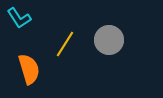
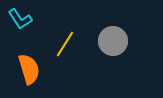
cyan L-shape: moved 1 px right, 1 px down
gray circle: moved 4 px right, 1 px down
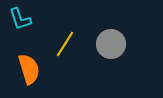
cyan L-shape: rotated 15 degrees clockwise
gray circle: moved 2 px left, 3 px down
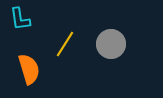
cyan L-shape: rotated 10 degrees clockwise
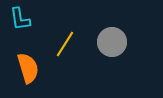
gray circle: moved 1 px right, 2 px up
orange semicircle: moved 1 px left, 1 px up
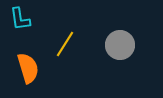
gray circle: moved 8 px right, 3 px down
